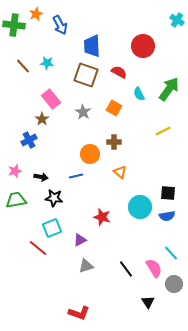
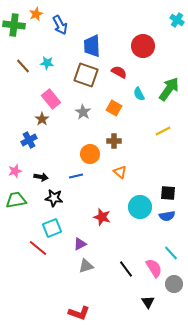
brown cross: moved 1 px up
purple triangle: moved 4 px down
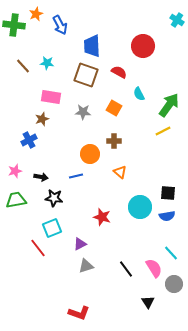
green arrow: moved 16 px down
pink rectangle: moved 2 px up; rotated 42 degrees counterclockwise
gray star: rotated 28 degrees counterclockwise
brown star: rotated 16 degrees clockwise
red line: rotated 12 degrees clockwise
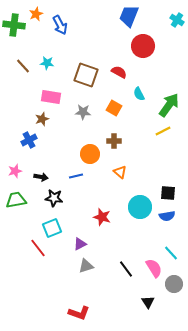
blue trapezoid: moved 37 px right, 30 px up; rotated 25 degrees clockwise
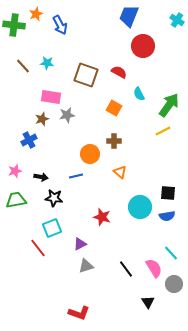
gray star: moved 16 px left, 3 px down; rotated 14 degrees counterclockwise
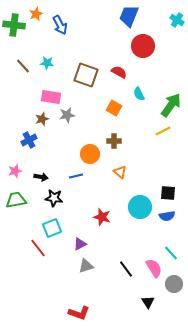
green arrow: moved 2 px right
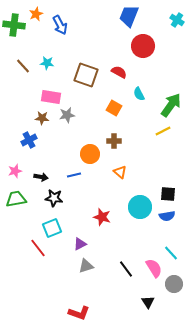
brown star: moved 1 px up; rotated 24 degrees clockwise
blue line: moved 2 px left, 1 px up
black square: moved 1 px down
green trapezoid: moved 1 px up
